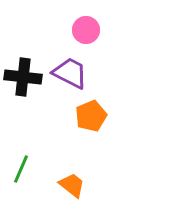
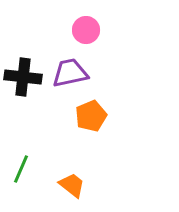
purple trapezoid: rotated 39 degrees counterclockwise
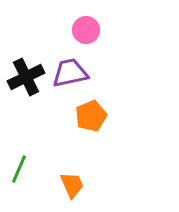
black cross: moved 3 px right; rotated 33 degrees counterclockwise
green line: moved 2 px left
orange trapezoid: rotated 28 degrees clockwise
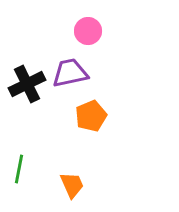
pink circle: moved 2 px right, 1 px down
black cross: moved 1 px right, 7 px down
green line: rotated 12 degrees counterclockwise
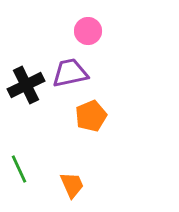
black cross: moved 1 px left, 1 px down
green line: rotated 36 degrees counterclockwise
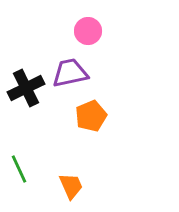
black cross: moved 3 px down
orange trapezoid: moved 1 px left, 1 px down
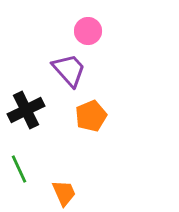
purple trapezoid: moved 1 px left, 3 px up; rotated 60 degrees clockwise
black cross: moved 22 px down
orange trapezoid: moved 7 px left, 7 px down
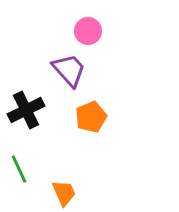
orange pentagon: moved 1 px down
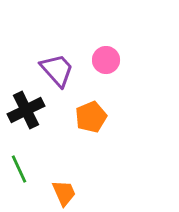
pink circle: moved 18 px right, 29 px down
purple trapezoid: moved 12 px left
